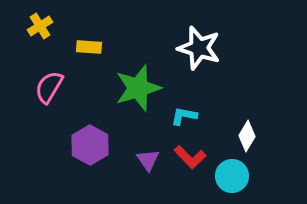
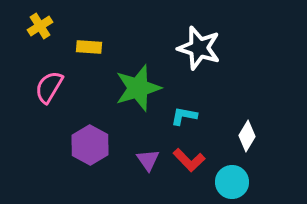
red L-shape: moved 1 px left, 3 px down
cyan circle: moved 6 px down
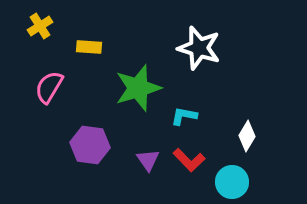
purple hexagon: rotated 21 degrees counterclockwise
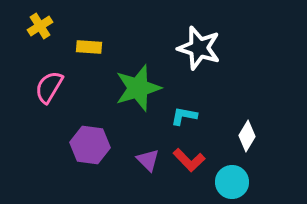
purple triangle: rotated 10 degrees counterclockwise
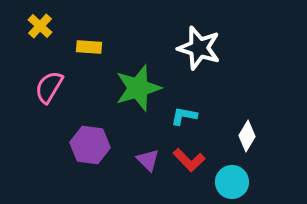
yellow cross: rotated 15 degrees counterclockwise
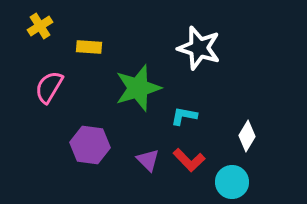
yellow cross: rotated 15 degrees clockwise
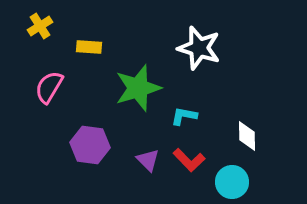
white diamond: rotated 32 degrees counterclockwise
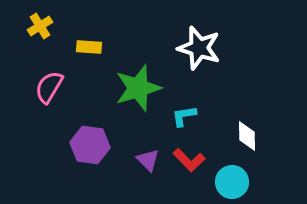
cyan L-shape: rotated 20 degrees counterclockwise
